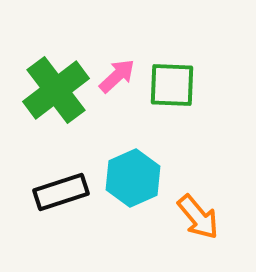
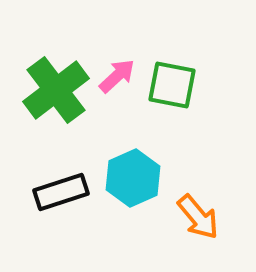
green square: rotated 9 degrees clockwise
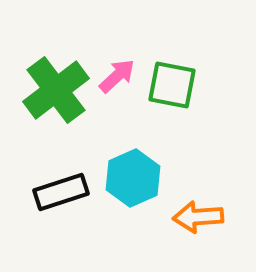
orange arrow: rotated 126 degrees clockwise
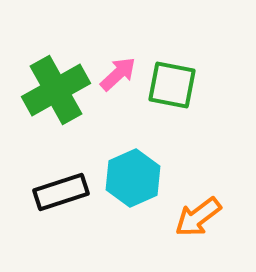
pink arrow: moved 1 px right, 2 px up
green cross: rotated 8 degrees clockwise
orange arrow: rotated 33 degrees counterclockwise
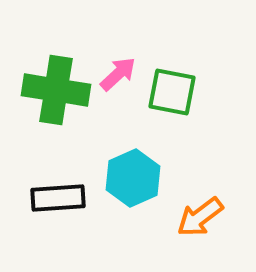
green square: moved 7 px down
green cross: rotated 38 degrees clockwise
black rectangle: moved 3 px left, 6 px down; rotated 14 degrees clockwise
orange arrow: moved 2 px right
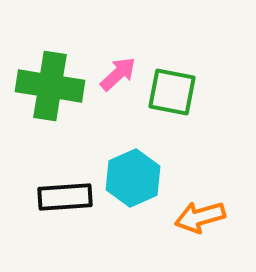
green cross: moved 6 px left, 4 px up
black rectangle: moved 7 px right, 1 px up
orange arrow: rotated 21 degrees clockwise
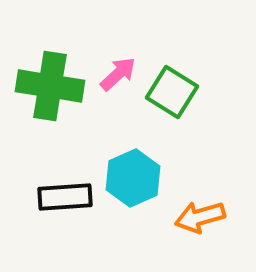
green square: rotated 21 degrees clockwise
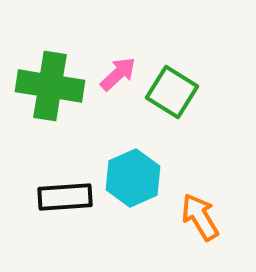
orange arrow: rotated 75 degrees clockwise
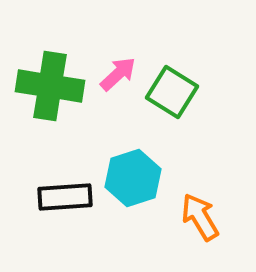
cyan hexagon: rotated 6 degrees clockwise
